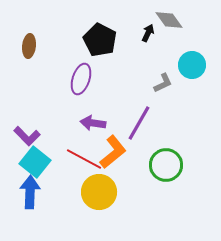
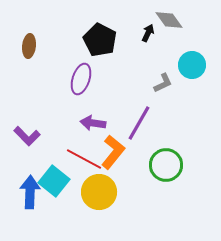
orange L-shape: rotated 12 degrees counterclockwise
cyan square: moved 19 px right, 19 px down
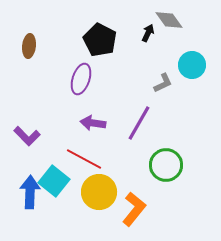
orange L-shape: moved 21 px right, 57 px down
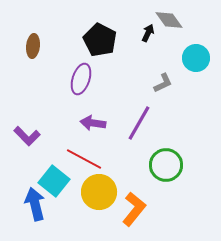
brown ellipse: moved 4 px right
cyan circle: moved 4 px right, 7 px up
blue arrow: moved 5 px right, 12 px down; rotated 16 degrees counterclockwise
